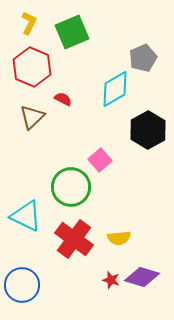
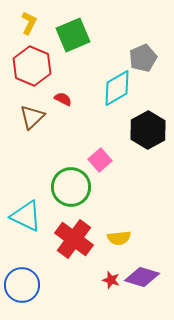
green square: moved 1 px right, 3 px down
red hexagon: moved 1 px up
cyan diamond: moved 2 px right, 1 px up
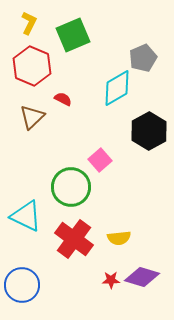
black hexagon: moved 1 px right, 1 px down
red star: rotated 18 degrees counterclockwise
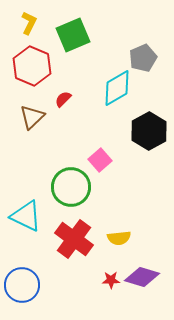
red semicircle: rotated 72 degrees counterclockwise
